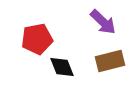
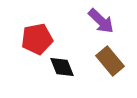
purple arrow: moved 2 px left, 1 px up
brown rectangle: rotated 64 degrees clockwise
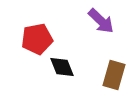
brown rectangle: moved 4 px right, 14 px down; rotated 56 degrees clockwise
